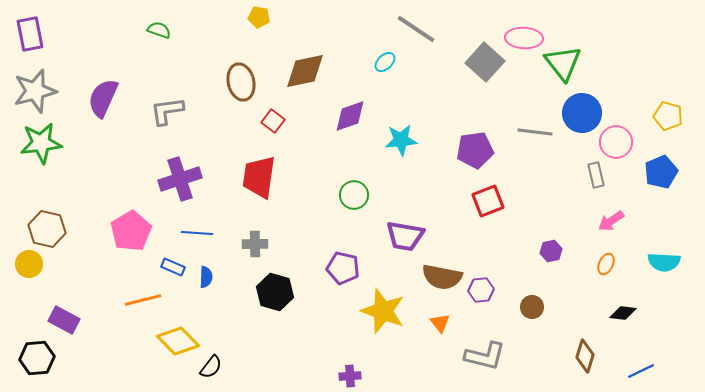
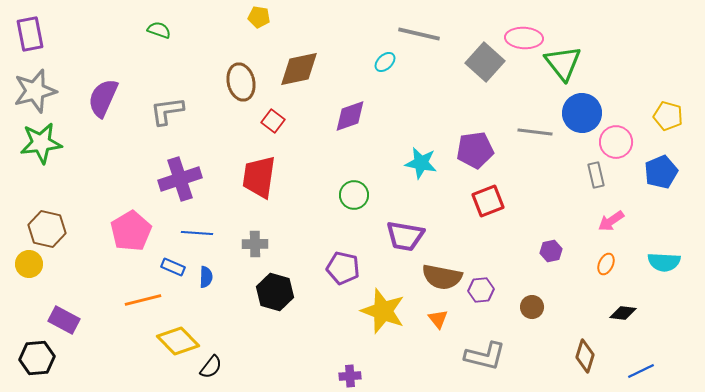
gray line at (416, 29): moved 3 px right, 5 px down; rotated 21 degrees counterclockwise
brown diamond at (305, 71): moved 6 px left, 2 px up
cyan star at (401, 140): moved 20 px right, 23 px down; rotated 16 degrees clockwise
orange triangle at (440, 323): moved 2 px left, 4 px up
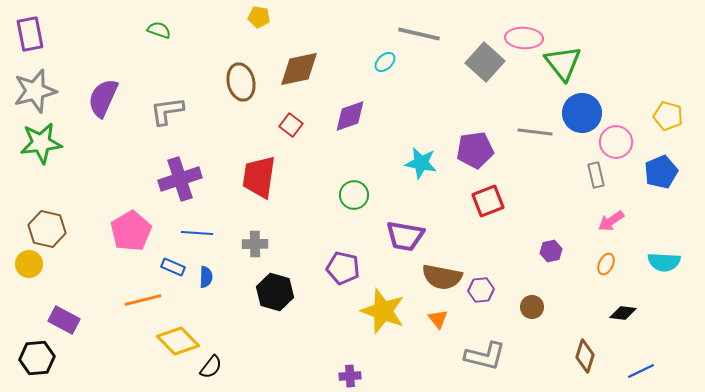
red square at (273, 121): moved 18 px right, 4 px down
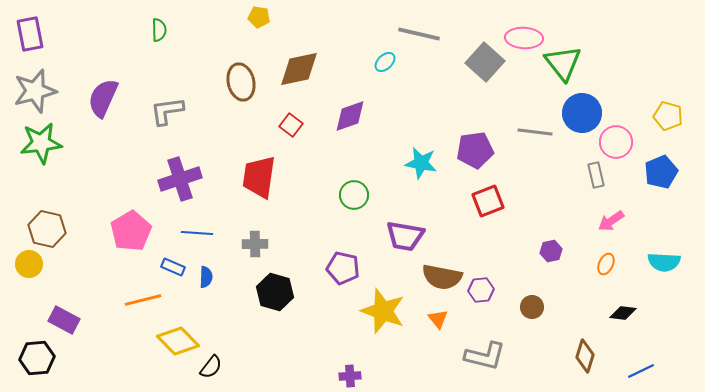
green semicircle at (159, 30): rotated 70 degrees clockwise
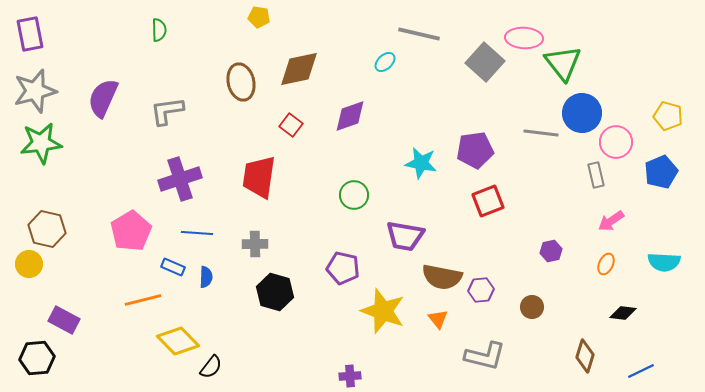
gray line at (535, 132): moved 6 px right, 1 px down
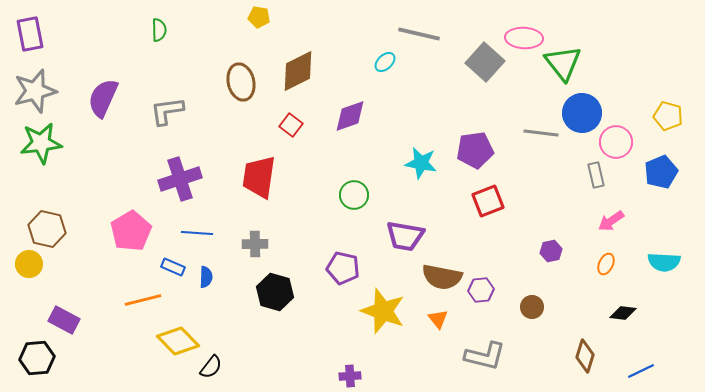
brown diamond at (299, 69): moved 1 px left, 2 px down; rotated 15 degrees counterclockwise
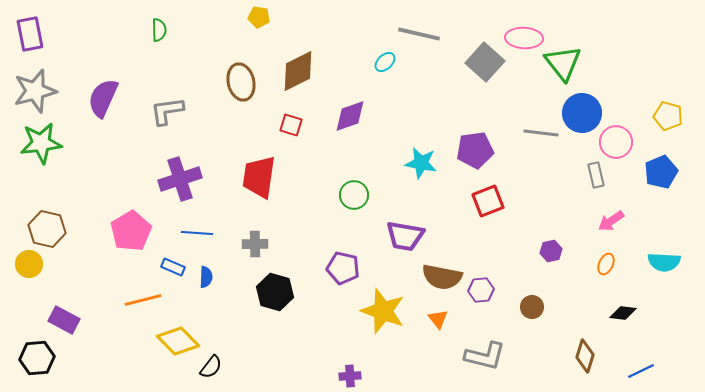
red square at (291, 125): rotated 20 degrees counterclockwise
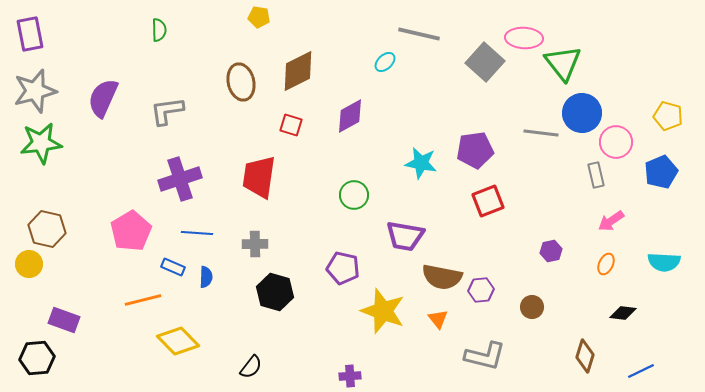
purple diamond at (350, 116): rotated 9 degrees counterclockwise
purple rectangle at (64, 320): rotated 8 degrees counterclockwise
black semicircle at (211, 367): moved 40 px right
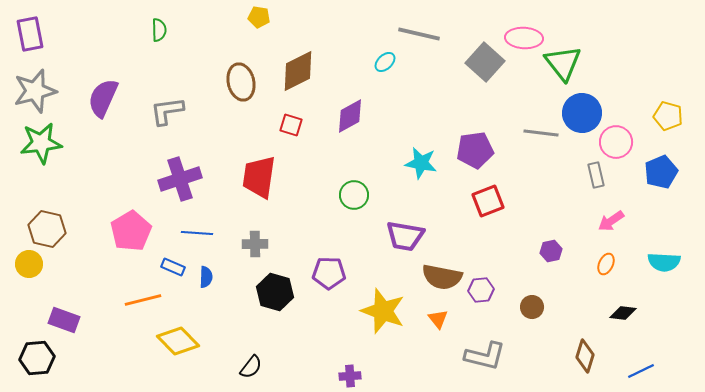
purple pentagon at (343, 268): moved 14 px left, 5 px down; rotated 12 degrees counterclockwise
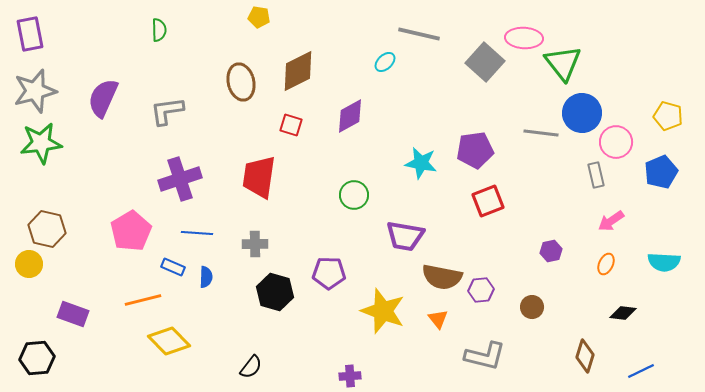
purple rectangle at (64, 320): moved 9 px right, 6 px up
yellow diamond at (178, 341): moved 9 px left
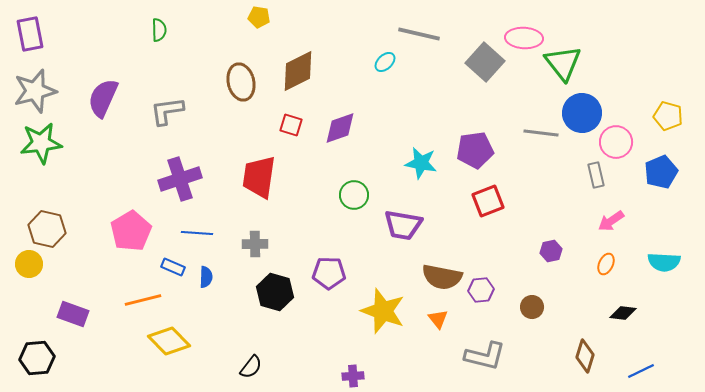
purple diamond at (350, 116): moved 10 px left, 12 px down; rotated 9 degrees clockwise
purple trapezoid at (405, 236): moved 2 px left, 11 px up
purple cross at (350, 376): moved 3 px right
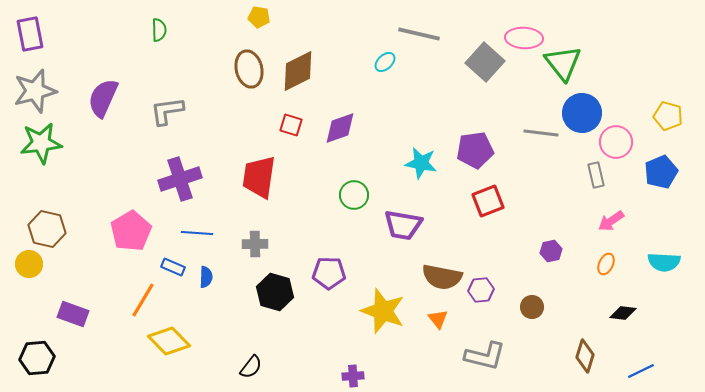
brown ellipse at (241, 82): moved 8 px right, 13 px up
orange line at (143, 300): rotated 45 degrees counterclockwise
